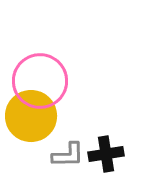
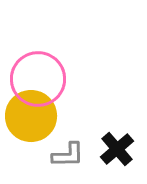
pink circle: moved 2 px left, 2 px up
black cross: moved 11 px right, 5 px up; rotated 32 degrees counterclockwise
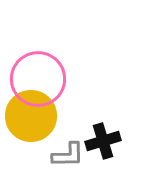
black cross: moved 14 px left, 8 px up; rotated 24 degrees clockwise
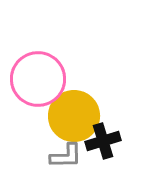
yellow circle: moved 43 px right
gray L-shape: moved 2 px left, 1 px down
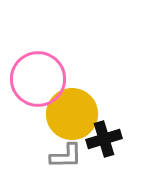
yellow circle: moved 2 px left, 2 px up
black cross: moved 1 px right, 2 px up
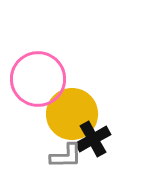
black cross: moved 11 px left; rotated 12 degrees counterclockwise
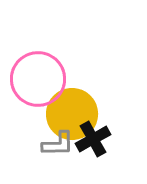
gray L-shape: moved 8 px left, 12 px up
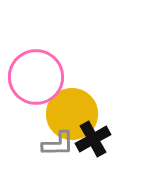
pink circle: moved 2 px left, 2 px up
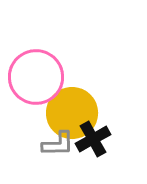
yellow circle: moved 1 px up
